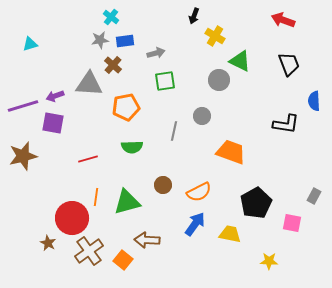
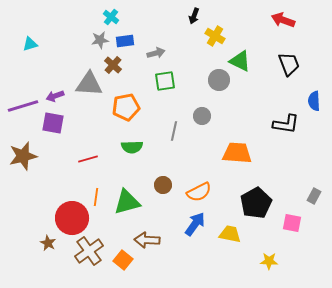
orange trapezoid at (231, 152): moved 6 px right, 1 px down; rotated 16 degrees counterclockwise
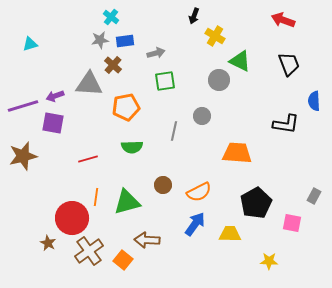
yellow trapezoid at (230, 234): rotated 10 degrees counterclockwise
